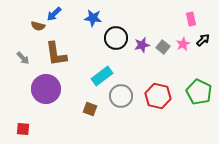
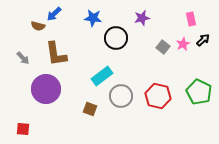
purple star: moved 27 px up
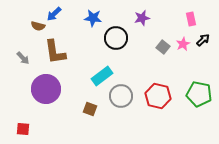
brown L-shape: moved 1 px left, 2 px up
green pentagon: moved 2 px down; rotated 15 degrees counterclockwise
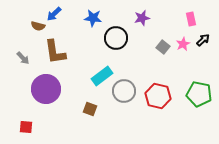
gray circle: moved 3 px right, 5 px up
red square: moved 3 px right, 2 px up
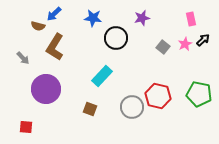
pink star: moved 2 px right
brown L-shape: moved 5 px up; rotated 40 degrees clockwise
cyan rectangle: rotated 10 degrees counterclockwise
gray circle: moved 8 px right, 16 px down
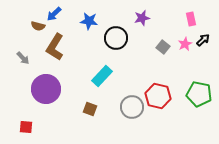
blue star: moved 4 px left, 3 px down
